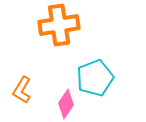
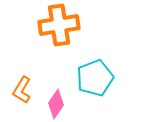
pink diamond: moved 10 px left
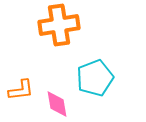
orange L-shape: moved 1 px left; rotated 128 degrees counterclockwise
pink diamond: moved 1 px right; rotated 44 degrees counterclockwise
